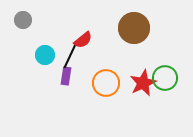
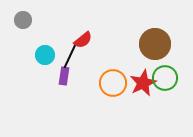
brown circle: moved 21 px right, 16 px down
purple rectangle: moved 2 px left
orange circle: moved 7 px right
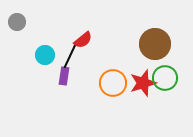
gray circle: moved 6 px left, 2 px down
red star: rotated 8 degrees clockwise
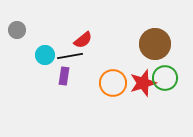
gray circle: moved 8 px down
black line: rotated 55 degrees clockwise
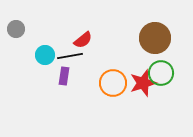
gray circle: moved 1 px left, 1 px up
brown circle: moved 6 px up
green circle: moved 4 px left, 5 px up
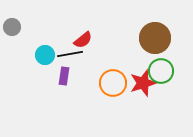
gray circle: moved 4 px left, 2 px up
black line: moved 2 px up
green circle: moved 2 px up
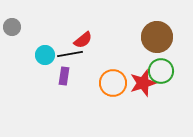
brown circle: moved 2 px right, 1 px up
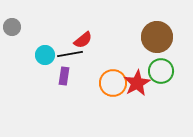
red star: moved 6 px left; rotated 12 degrees counterclockwise
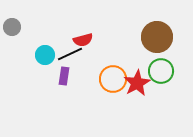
red semicircle: rotated 24 degrees clockwise
black line: rotated 15 degrees counterclockwise
orange circle: moved 4 px up
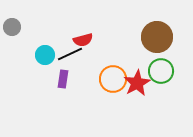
purple rectangle: moved 1 px left, 3 px down
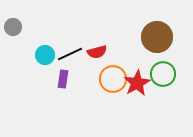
gray circle: moved 1 px right
red semicircle: moved 14 px right, 12 px down
green circle: moved 2 px right, 3 px down
